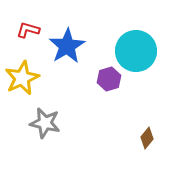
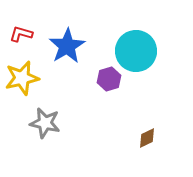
red L-shape: moved 7 px left, 4 px down
yellow star: rotated 12 degrees clockwise
brown diamond: rotated 25 degrees clockwise
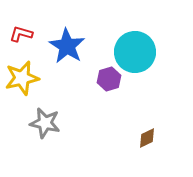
blue star: rotated 9 degrees counterclockwise
cyan circle: moved 1 px left, 1 px down
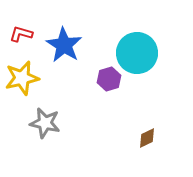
blue star: moved 3 px left, 1 px up
cyan circle: moved 2 px right, 1 px down
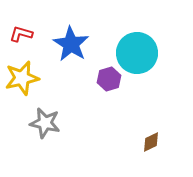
blue star: moved 7 px right, 1 px up
brown diamond: moved 4 px right, 4 px down
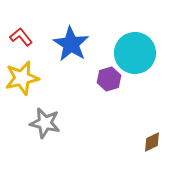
red L-shape: moved 3 px down; rotated 35 degrees clockwise
cyan circle: moved 2 px left
brown diamond: moved 1 px right
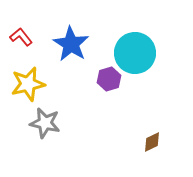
yellow star: moved 6 px right, 6 px down
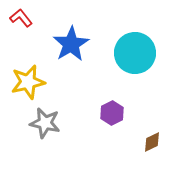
red L-shape: moved 19 px up
blue star: rotated 9 degrees clockwise
purple hexagon: moved 3 px right, 34 px down; rotated 10 degrees counterclockwise
yellow star: moved 2 px up
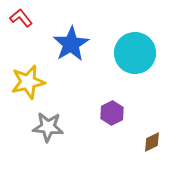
gray star: moved 3 px right, 4 px down; rotated 8 degrees counterclockwise
